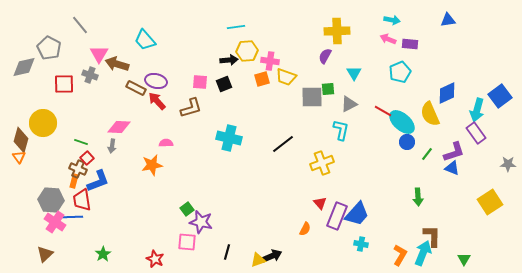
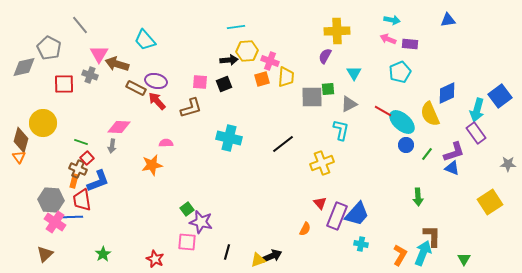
pink cross at (270, 61): rotated 12 degrees clockwise
yellow trapezoid at (286, 77): rotated 105 degrees counterclockwise
blue circle at (407, 142): moved 1 px left, 3 px down
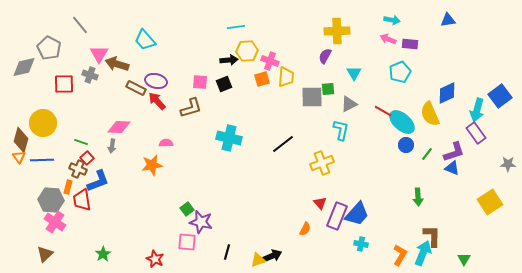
orange rectangle at (74, 181): moved 6 px left, 6 px down
blue line at (71, 217): moved 29 px left, 57 px up
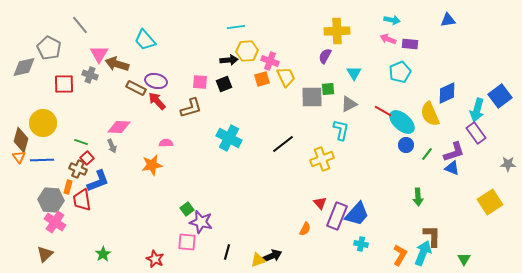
yellow trapezoid at (286, 77): rotated 30 degrees counterclockwise
cyan cross at (229, 138): rotated 15 degrees clockwise
gray arrow at (112, 146): rotated 32 degrees counterclockwise
yellow cross at (322, 163): moved 4 px up
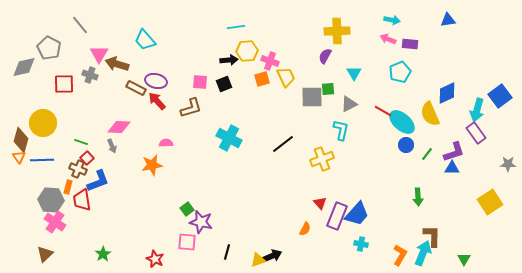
blue triangle at (452, 168): rotated 21 degrees counterclockwise
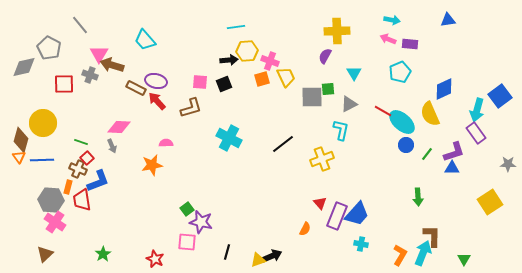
brown arrow at (117, 64): moved 5 px left, 1 px down
blue diamond at (447, 93): moved 3 px left, 4 px up
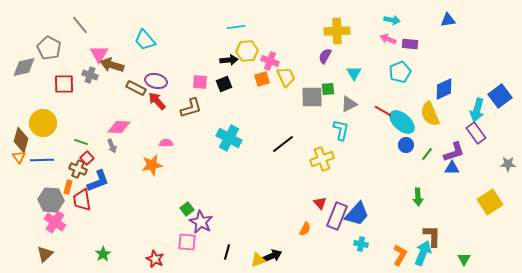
purple star at (201, 222): rotated 15 degrees clockwise
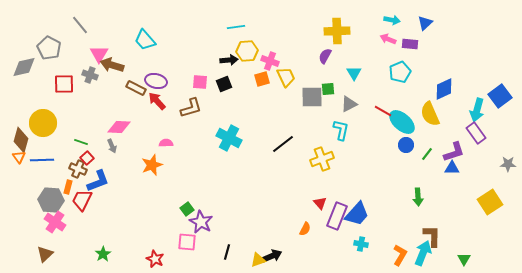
blue triangle at (448, 20): moved 23 px left, 3 px down; rotated 35 degrees counterclockwise
orange star at (152, 165): rotated 10 degrees counterclockwise
red trapezoid at (82, 200): rotated 35 degrees clockwise
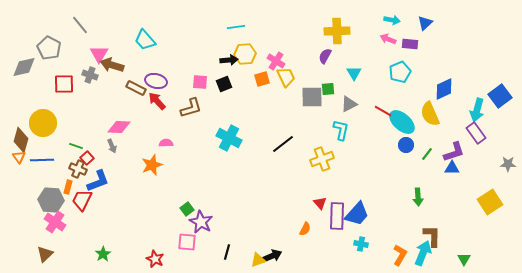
yellow hexagon at (247, 51): moved 2 px left, 3 px down
pink cross at (270, 61): moved 6 px right; rotated 12 degrees clockwise
green line at (81, 142): moved 5 px left, 4 px down
purple rectangle at (337, 216): rotated 20 degrees counterclockwise
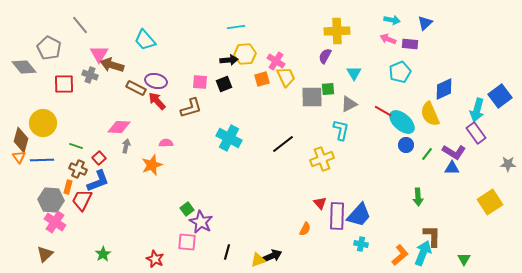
gray diamond at (24, 67): rotated 65 degrees clockwise
gray arrow at (112, 146): moved 14 px right; rotated 144 degrees counterclockwise
purple L-shape at (454, 152): rotated 50 degrees clockwise
red square at (87, 158): moved 12 px right
blue trapezoid at (357, 214): moved 2 px right, 1 px down
orange L-shape at (400, 255): rotated 20 degrees clockwise
